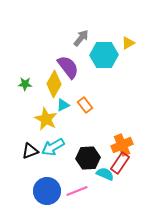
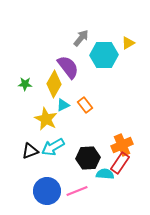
cyan semicircle: rotated 18 degrees counterclockwise
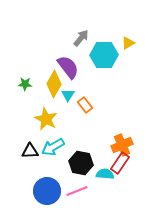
cyan triangle: moved 5 px right, 10 px up; rotated 32 degrees counterclockwise
black triangle: rotated 18 degrees clockwise
black hexagon: moved 7 px left, 5 px down; rotated 15 degrees clockwise
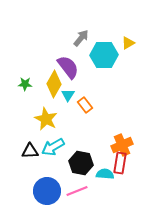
red rectangle: rotated 25 degrees counterclockwise
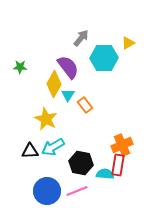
cyan hexagon: moved 3 px down
green star: moved 5 px left, 17 px up
red rectangle: moved 2 px left, 2 px down
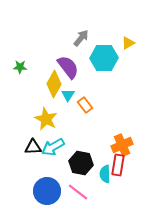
black triangle: moved 3 px right, 4 px up
cyan semicircle: rotated 96 degrees counterclockwise
pink line: moved 1 px right, 1 px down; rotated 60 degrees clockwise
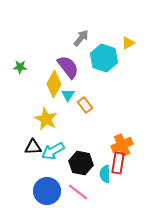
cyan hexagon: rotated 20 degrees clockwise
cyan arrow: moved 4 px down
red rectangle: moved 2 px up
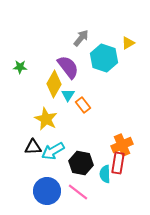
orange rectangle: moved 2 px left
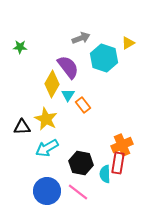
gray arrow: rotated 30 degrees clockwise
green star: moved 20 px up
yellow diamond: moved 2 px left
black triangle: moved 11 px left, 20 px up
cyan arrow: moved 6 px left, 3 px up
